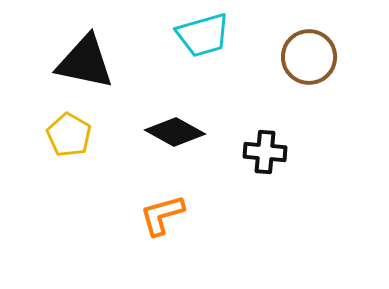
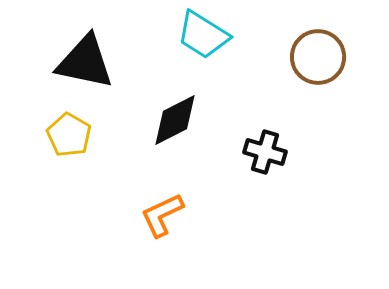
cyan trapezoid: rotated 48 degrees clockwise
brown circle: moved 9 px right
black diamond: moved 12 px up; rotated 56 degrees counterclockwise
black cross: rotated 12 degrees clockwise
orange L-shape: rotated 9 degrees counterclockwise
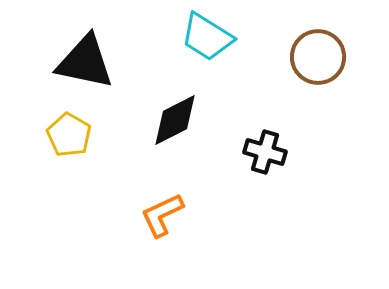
cyan trapezoid: moved 4 px right, 2 px down
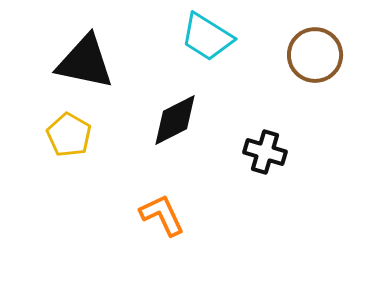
brown circle: moved 3 px left, 2 px up
orange L-shape: rotated 90 degrees clockwise
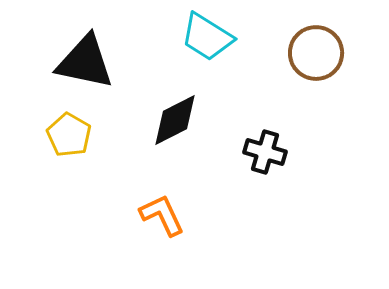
brown circle: moved 1 px right, 2 px up
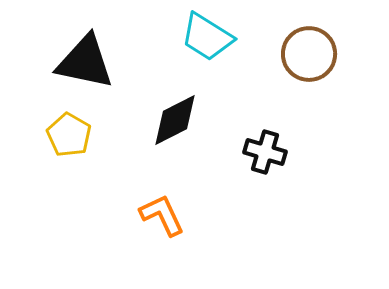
brown circle: moved 7 px left, 1 px down
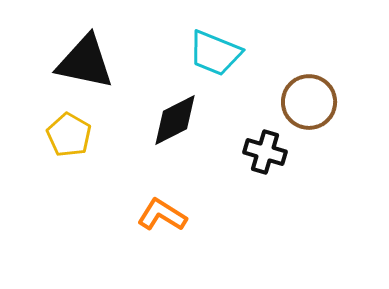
cyan trapezoid: moved 8 px right, 16 px down; rotated 10 degrees counterclockwise
brown circle: moved 48 px down
orange L-shape: rotated 33 degrees counterclockwise
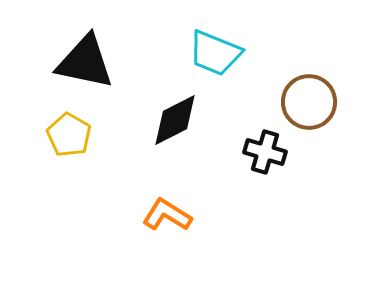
orange L-shape: moved 5 px right
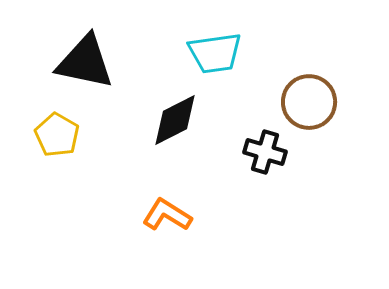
cyan trapezoid: rotated 30 degrees counterclockwise
yellow pentagon: moved 12 px left
